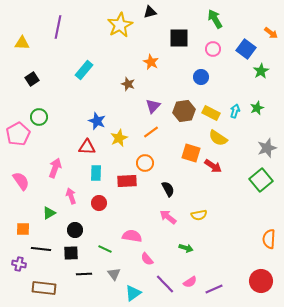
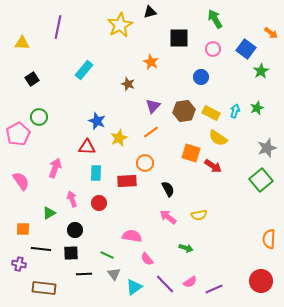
pink arrow at (71, 196): moved 1 px right, 3 px down
green line at (105, 249): moved 2 px right, 6 px down
cyan triangle at (133, 293): moved 1 px right, 6 px up
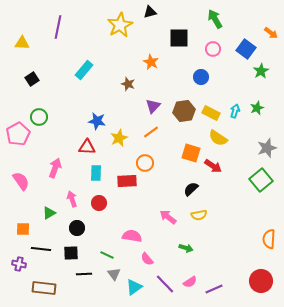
blue star at (97, 121): rotated 12 degrees counterclockwise
black semicircle at (168, 189): moved 23 px right; rotated 105 degrees counterclockwise
black circle at (75, 230): moved 2 px right, 2 px up
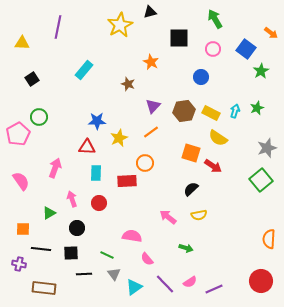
blue star at (97, 121): rotated 12 degrees counterclockwise
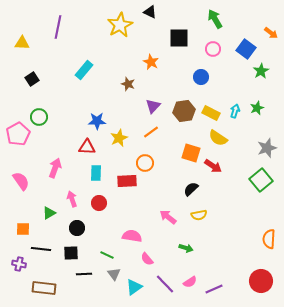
black triangle at (150, 12): rotated 40 degrees clockwise
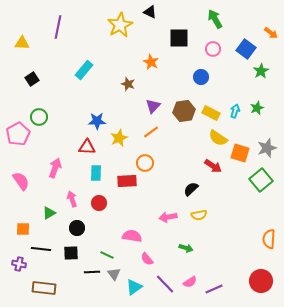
orange square at (191, 153): moved 49 px right
pink arrow at (168, 217): rotated 48 degrees counterclockwise
black line at (84, 274): moved 8 px right, 2 px up
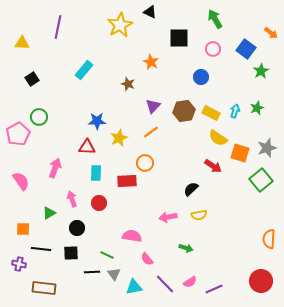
cyan triangle at (134, 287): rotated 24 degrees clockwise
